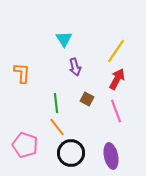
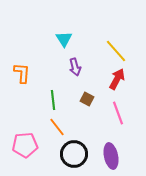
yellow line: rotated 75 degrees counterclockwise
green line: moved 3 px left, 3 px up
pink line: moved 2 px right, 2 px down
pink pentagon: rotated 25 degrees counterclockwise
black circle: moved 3 px right, 1 px down
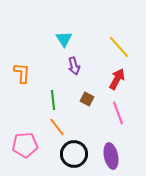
yellow line: moved 3 px right, 4 px up
purple arrow: moved 1 px left, 1 px up
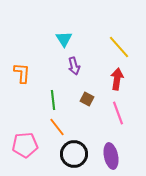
red arrow: rotated 20 degrees counterclockwise
